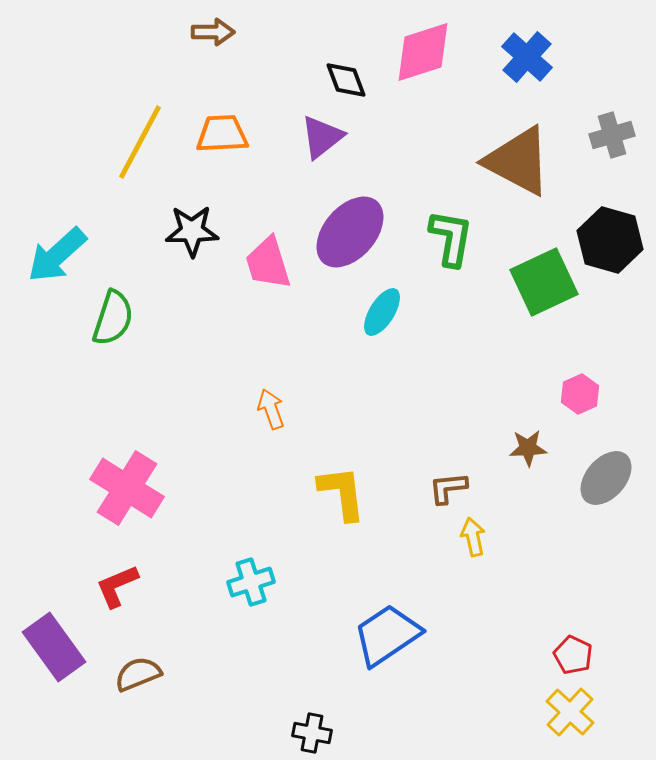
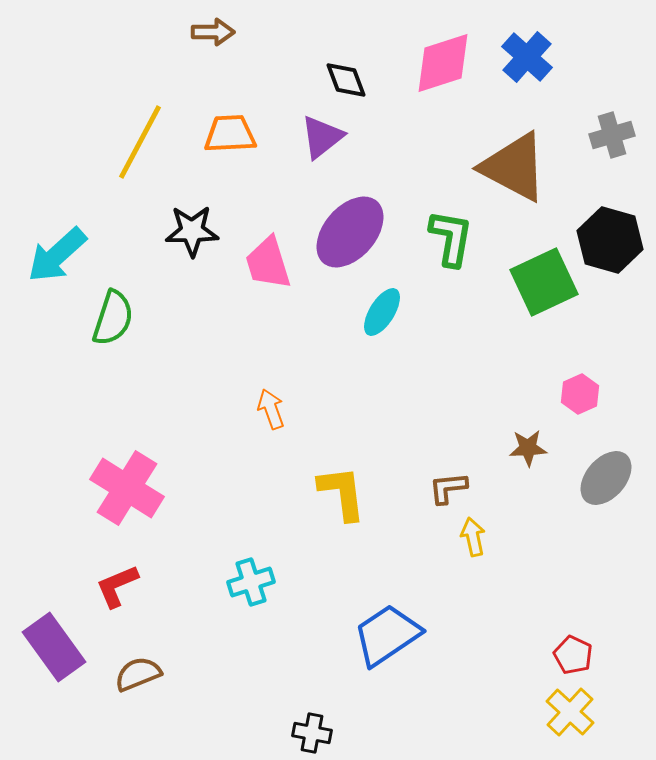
pink diamond: moved 20 px right, 11 px down
orange trapezoid: moved 8 px right
brown triangle: moved 4 px left, 6 px down
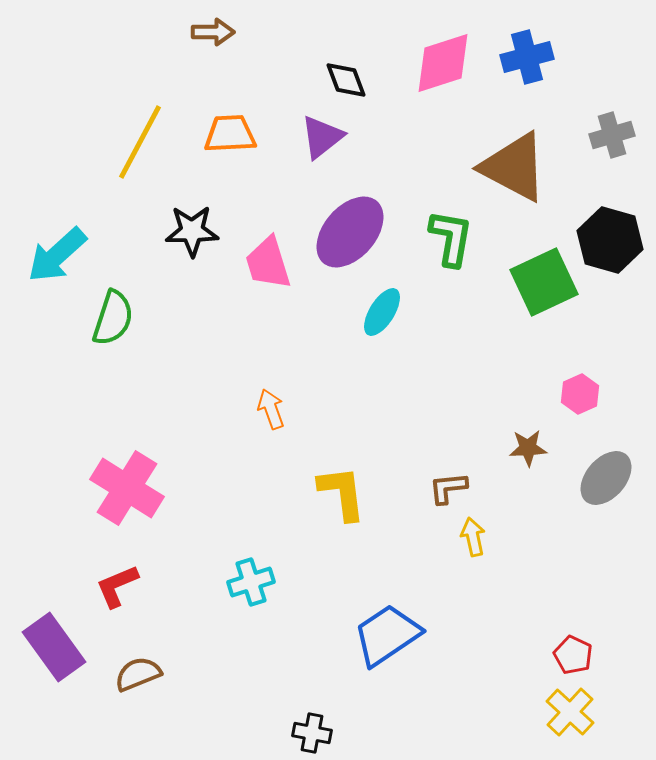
blue cross: rotated 33 degrees clockwise
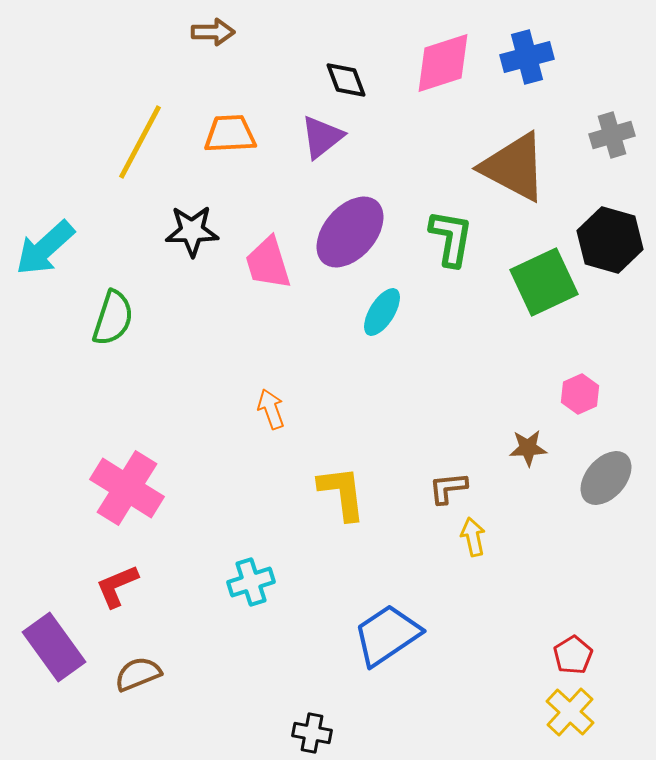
cyan arrow: moved 12 px left, 7 px up
red pentagon: rotated 15 degrees clockwise
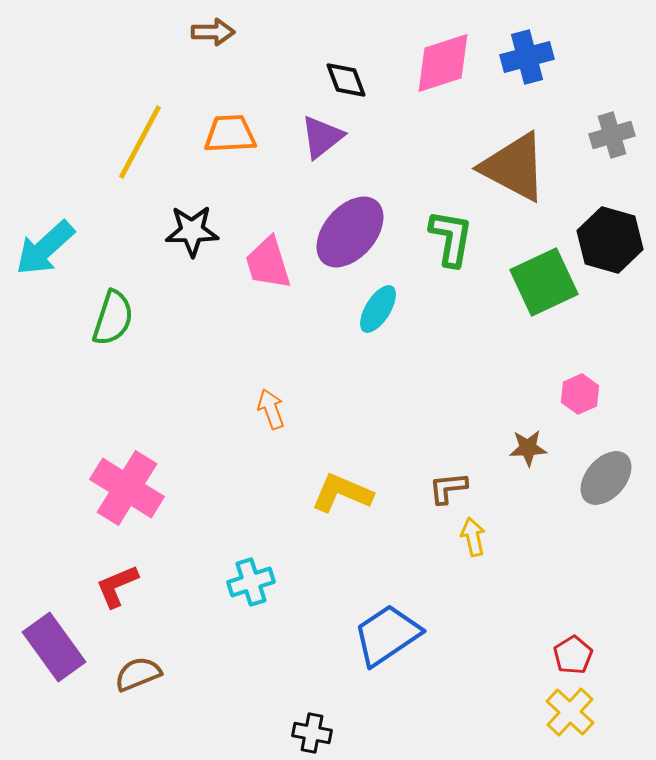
cyan ellipse: moved 4 px left, 3 px up
yellow L-shape: rotated 60 degrees counterclockwise
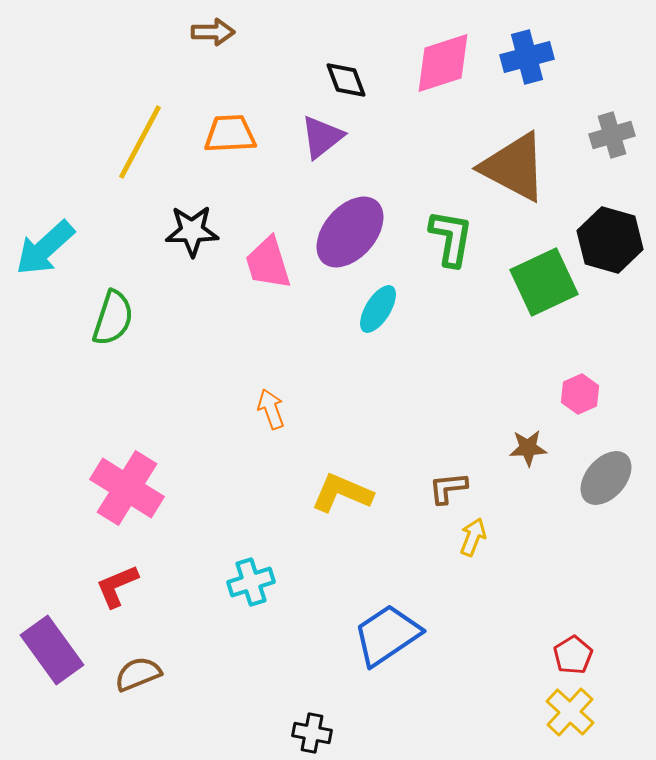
yellow arrow: rotated 33 degrees clockwise
purple rectangle: moved 2 px left, 3 px down
